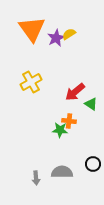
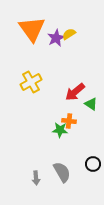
gray semicircle: rotated 60 degrees clockwise
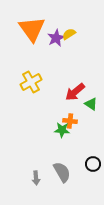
orange cross: moved 1 px right
green star: moved 2 px right
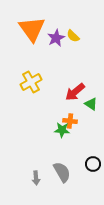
yellow semicircle: moved 4 px right, 2 px down; rotated 104 degrees counterclockwise
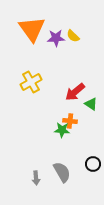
purple star: rotated 24 degrees clockwise
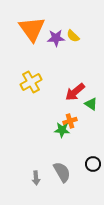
orange cross: rotated 24 degrees counterclockwise
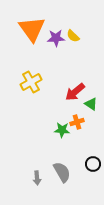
orange cross: moved 7 px right, 1 px down
gray arrow: moved 1 px right
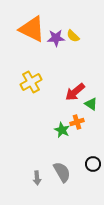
orange triangle: rotated 28 degrees counterclockwise
green star: rotated 21 degrees clockwise
